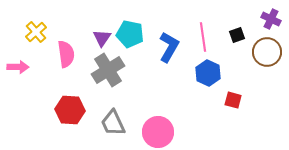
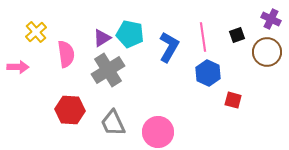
purple triangle: rotated 24 degrees clockwise
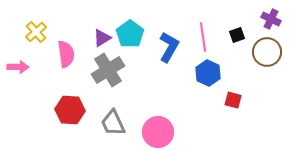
cyan pentagon: rotated 24 degrees clockwise
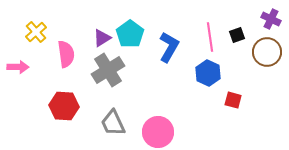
pink line: moved 7 px right
red hexagon: moved 6 px left, 4 px up
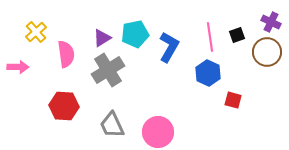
purple cross: moved 3 px down
cyan pentagon: moved 5 px right; rotated 24 degrees clockwise
gray trapezoid: moved 1 px left, 2 px down
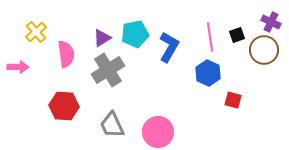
brown circle: moved 3 px left, 2 px up
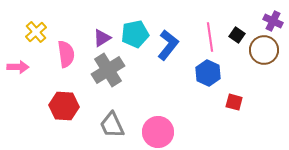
purple cross: moved 2 px right, 1 px up
black square: rotated 35 degrees counterclockwise
blue L-shape: moved 1 px left, 2 px up; rotated 8 degrees clockwise
red square: moved 1 px right, 2 px down
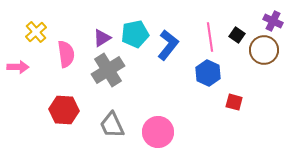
red hexagon: moved 4 px down
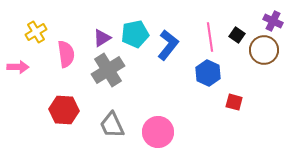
yellow cross: rotated 10 degrees clockwise
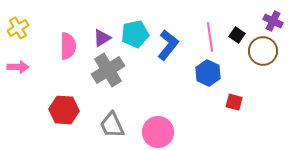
yellow cross: moved 18 px left, 4 px up
brown circle: moved 1 px left, 1 px down
pink semicircle: moved 2 px right, 8 px up; rotated 8 degrees clockwise
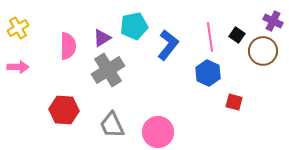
cyan pentagon: moved 1 px left, 8 px up
